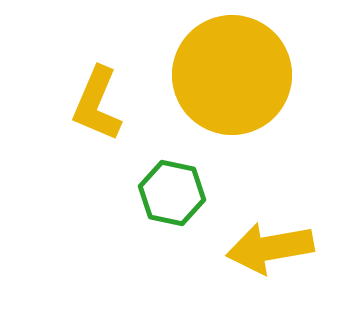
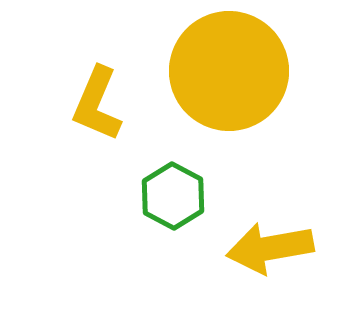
yellow circle: moved 3 px left, 4 px up
green hexagon: moved 1 px right, 3 px down; rotated 16 degrees clockwise
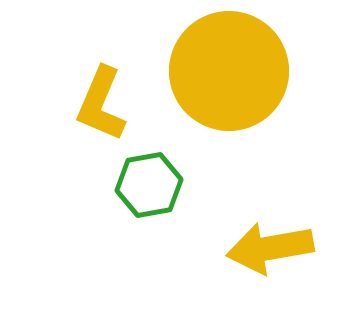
yellow L-shape: moved 4 px right
green hexagon: moved 24 px left, 11 px up; rotated 22 degrees clockwise
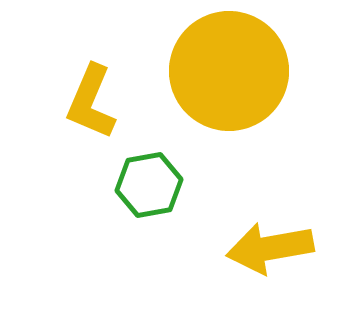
yellow L-shape: moved 10 px left, 2 px up
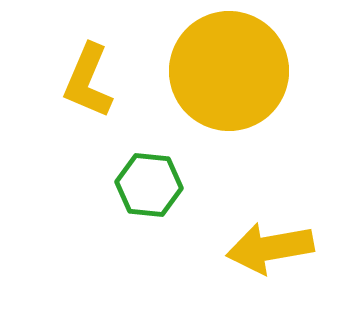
yellow L-shape: moved 3 px left, 21 px up
green hexagon: rotated 16 degrees clockwise
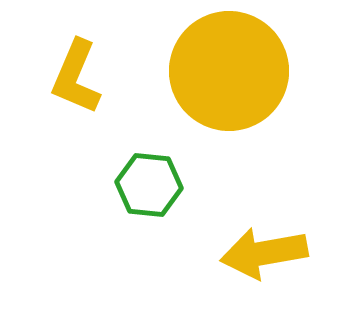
yellow L-shape: moved 12 px left, 4 px up
yellow arrow: moved 6 px left, 5 px down
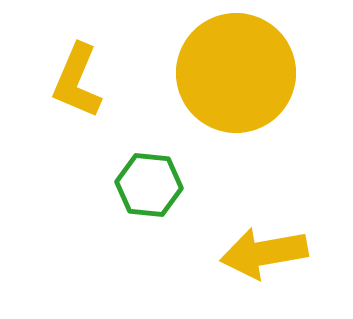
yellow circle: moved 7 px right, 2 px down
yellow L-shape: moved 1 px right, 4 px down
